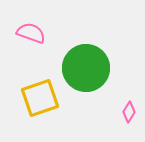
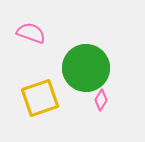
pink diamond: moved 28 px left, 12 px up
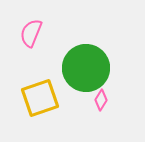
pink semicircle: rotated 88 degrees counterclockwise
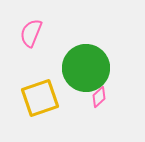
pink diamond: moved 2 px left, 3 px up; rotated 15 degrees clockwise
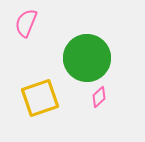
pink semicircle: moved 5 px left, 10 px up
green circle: moved 1 px right, 10 px up
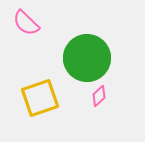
pink semicircle: rotated 68 degrees counterclockwise
pink diamond: moved 1 px up
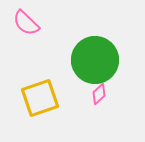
green circle: moved 8 px right, 2 px down
pink diamond: moved 2 px up
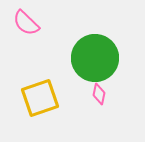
green circle: moved 2 px up
pink diamond: rotated 35 degrees counterclockwise
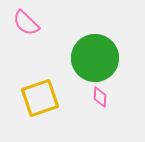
pink diamond: moved 1 px right, 3 px down; rotated 10 degrees counterclockwise
